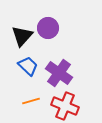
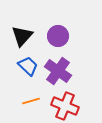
purple circle: moved 10 px right, 8 px down
purple cross: moved 1 px left, 2 px up
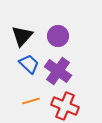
blue trapezoid: moved 1 px right, 2 px up
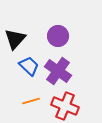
black triangle: moved 7 px left, 3 px down
blue trapezoid: moved 2 px down
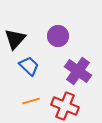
purple cross: moved 20 px right
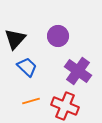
blue trapezoid: moved 2 px left, 1 px down
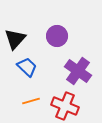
purple circle: moved 1 px left
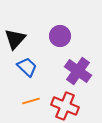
purple circle: moved 3 px right
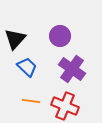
purple cross: moved 6 px left, 2 px up
orange line: rotated 24 degrees clockwise
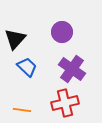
purple circle: moved 2 px right, 4 px up
orange line: moved 9 px left, 9 px down
red cross: moved 3 px up; rotated 36 degrees counterclockwise
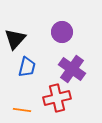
blue trapezoid: rotated 60 degrees clockwise
red cross: moved 8 px left, 5 px up
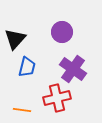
purple cross: moved 1 px right
